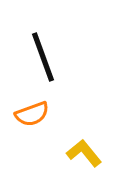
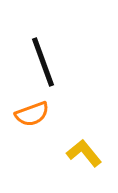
black line: moved 5 px down
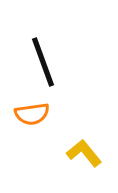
orange semicircle: rotated 12 degrees clockwise
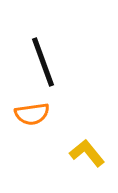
yellow L-shape: moved 3 px right
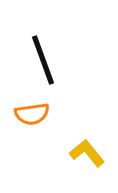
black line: moved 2 px up
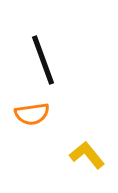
yellow L-shape: moved 2 px down
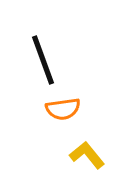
orange semicircle: moved 31 px right, 5 px up
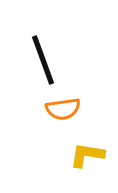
yellow L-shape: rotated 42 degrees counterclockwise
